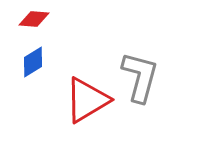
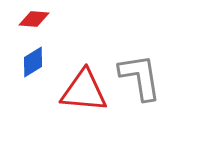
gray L-shape: rotated 24 degrees counterclockwise
red triangle: moved 3 px left, 9 px up; rotated 36 degrees clockwise
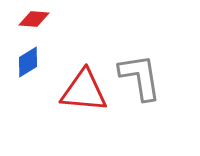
blue diamond: moved 5 px left
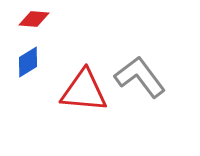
gray L-shape: rotated 28 degrees counterclockwise
